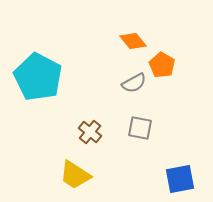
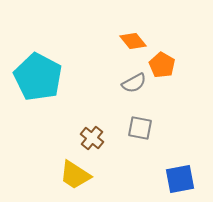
brown cross: moved 2 px right, 6 px down
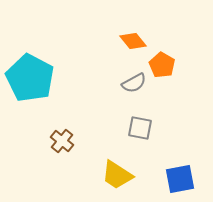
cyan pentagon: moved 8 px left, 1 px down
brown cross: moved 30 px left, 3 px down
yellow trapezoid: moved 42 px right
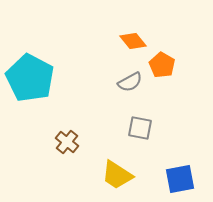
gray semicircle: moved 4 px left, 1 px up
brown cross: moved 5 px right, 1 px down
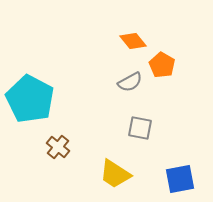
cyan pentagon: moved 21 px down
brown cross: moved 9 px left, 5 px down
yellow trapezoid: moved 2 px left, 1 px up
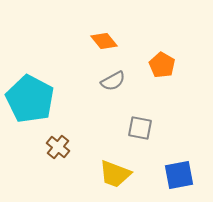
orange diamond: moved 29 px left
gray semicircle: moved 17 px left, 1 px up
yellow trapezoid: rotated 12 degrees counterclockwise
blue square: moved 1 px left, 4 px up
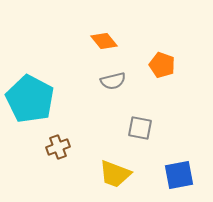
orange pentagon: rotated 10 degrees counterclockwise
gray semicircle: rotated 15 degrees clockwise
brown cross: rotated 30 degrees clockwise
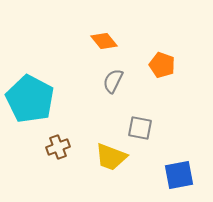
gray semicircle: rotated 130 degrees clockwise
yellow trapezoid: moved 4 px left, 17 px up
